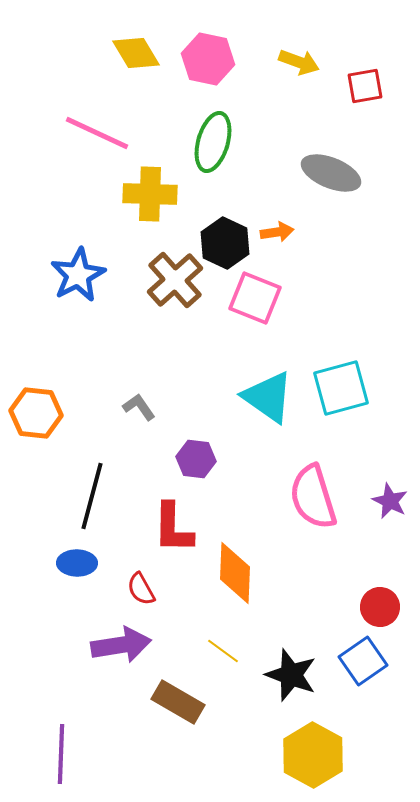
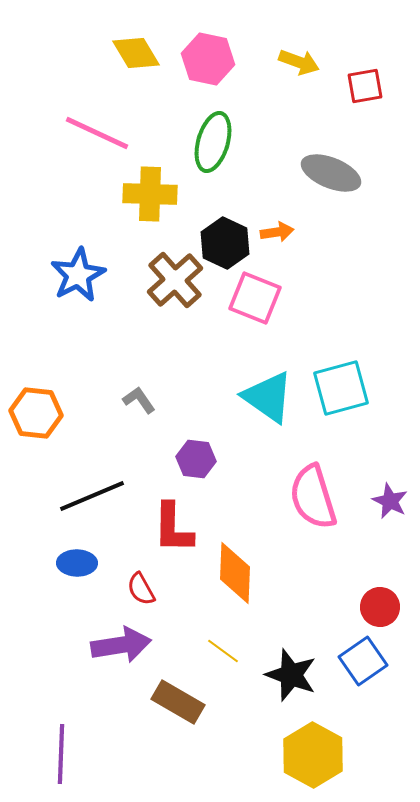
gray L-shape: moved 7 px up
black line: rotated 52 degrees clockwise
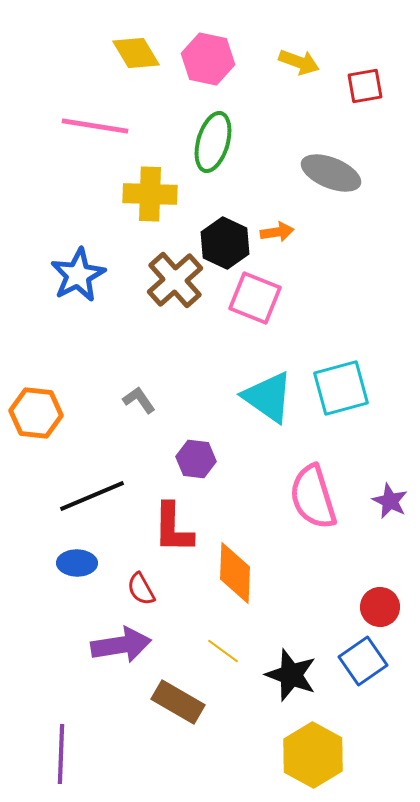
pink line: moved 2 px left, 7 px up; rotated 16 degrees counterclockwise
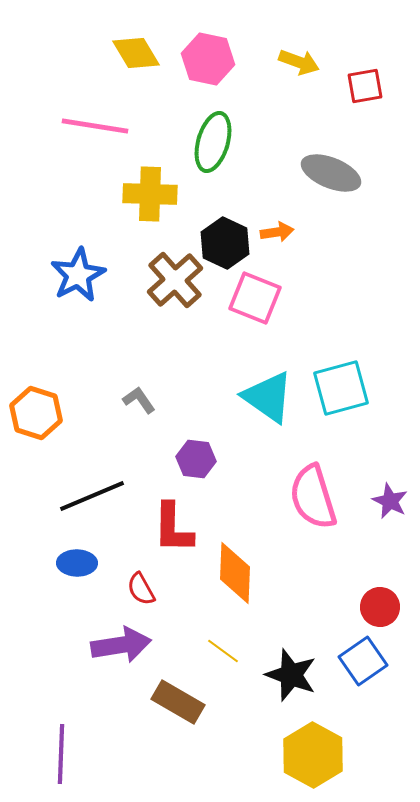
orange hexagon: rotated 12 degrees clockwise
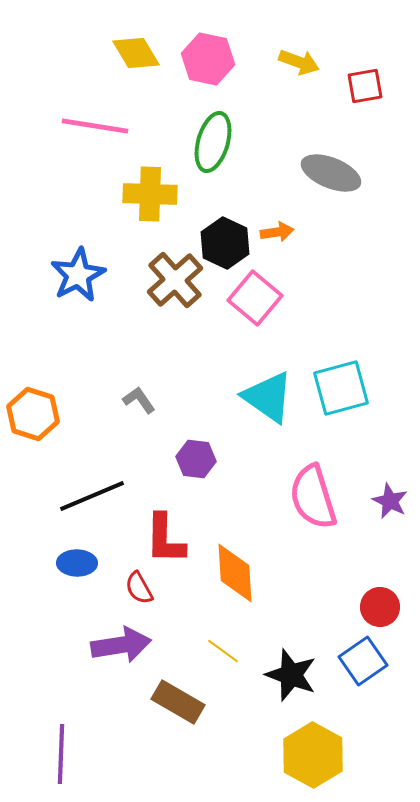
pink square: rotated 18 degrees clockwise
orange hexagon: moved 3 px left, 1 px down
red L-shape: moved 8 px left, 11 px down
orange diamond: rotated 6 degrees counterclockwise
red semicircle: moved 2 px left, 1 px up
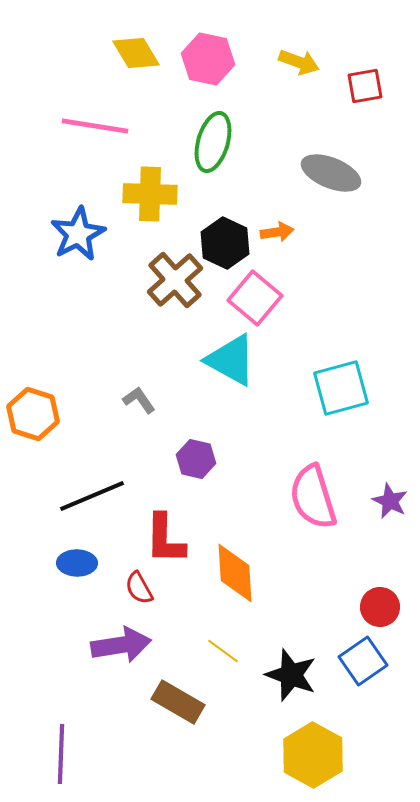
blue star: moved 41 px up
cyan triangle: moved 37 px left, 37 px up; rotated 6 degrees counterclockwise
purple hexagon: rotated 6 degrees clockwise
